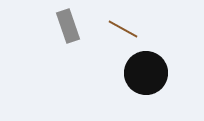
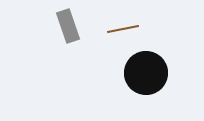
brown line: rotated 40 degrees counterclockwise
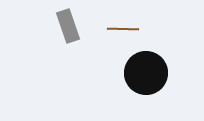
brown line: rotated 12 degrees clockwise
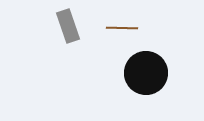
brown line: moved 1 px left, 1 px up
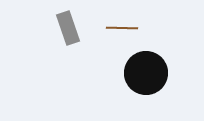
gray rectangle: moved 2 px down
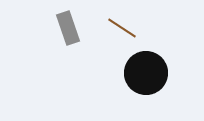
brown line: rotated 32 degrees clockwise
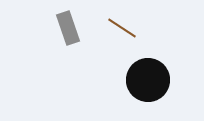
black circle: moved 2 px right, 7 px down
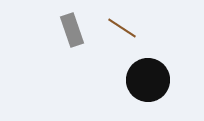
gray rectangle: moved 4 px right, 2 px down
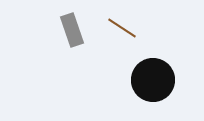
black circle: moved 5 px right
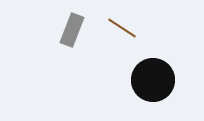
gray rectangle: rotated 40 degrees clockwise
